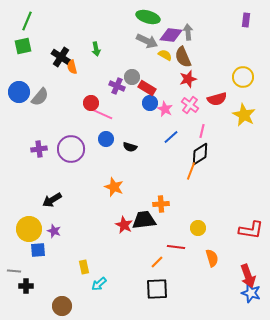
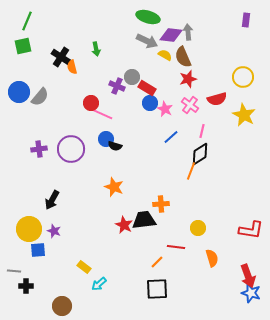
black semicircle at (130, 147): moved 15 px left, 1 px up
black arrow at (52, 200): rotated 30 degrees counterclockwise
yellow rectangle at (84, 267): rotated 40 degrees counterclockwise
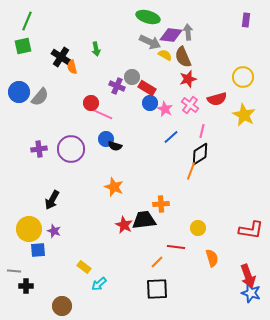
gray arrow at (147, 41): moved 3 px right, 1 px down
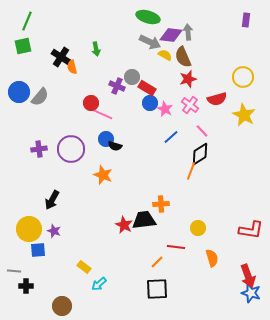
pink line at (202, 131): rotated 56 degrees counterclockwise
orange star at (114, 187): moved 11 px left, 12 px up
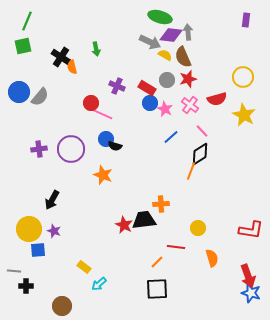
green ellipse at (148, 17): moved 12 px right
gray circle at (132, 77): moved 35 px right, 3 px down
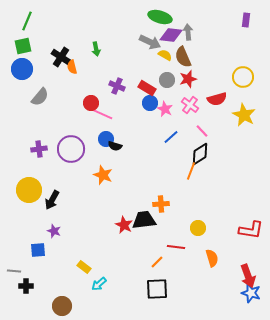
blue circle at (19, 92): moved 3 px right, 23 px up
yellow circle at (29, 229): moved 39 px up
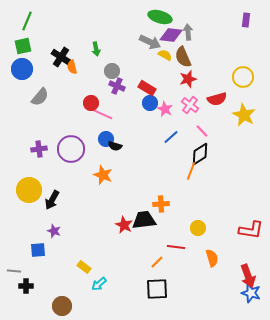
gray circle at (167, 80): moved 55 px left, 9 px up
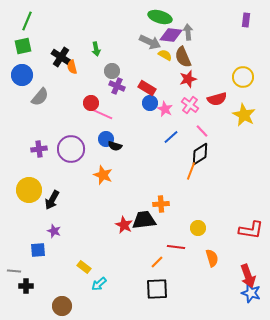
blue circle at (22, 69): moved 6 px down
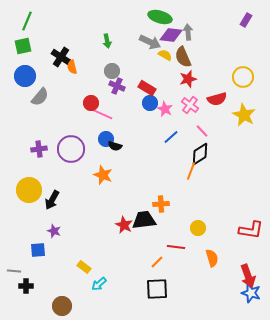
purple rectangle at (246, 20): rotated 24 degrees clockwise
green arrow at (96, 49): moved 11 px right, 8 px up
blue circle at (22, 75): moved 3 px right, 1 px down
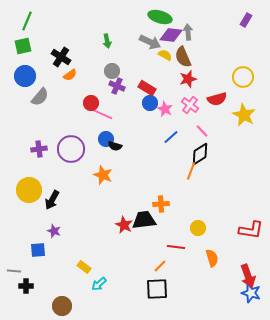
orange semicircle at (72, 67): moved 2 px left, 8 px down; rotated 112 degrees counterclockwise
orange line at (157, 262): moved 3 px right, 4 px down
